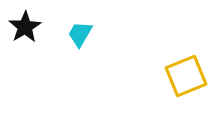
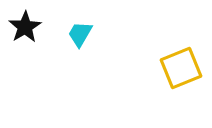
yellow square: moved 5 px left, 8 px up
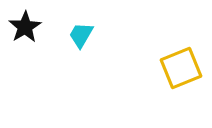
cyan trapezoid: moved 1 px right, 1 px down
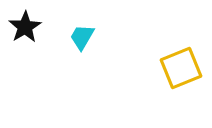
cyan trapezoid: moved 1 px right, 2 px down
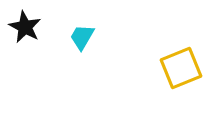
black star: rotated 12 degrees counterclockwise
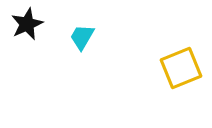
black star: moved 2 px right, 3 px up; rotated 20 degrees clockwise
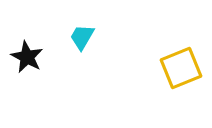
black star: moved 33 px down; rotated 20 degrees counterclockwise
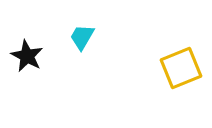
black star: moved 1 px up
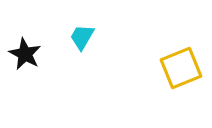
black star: moved 2 px left, 2 px up
